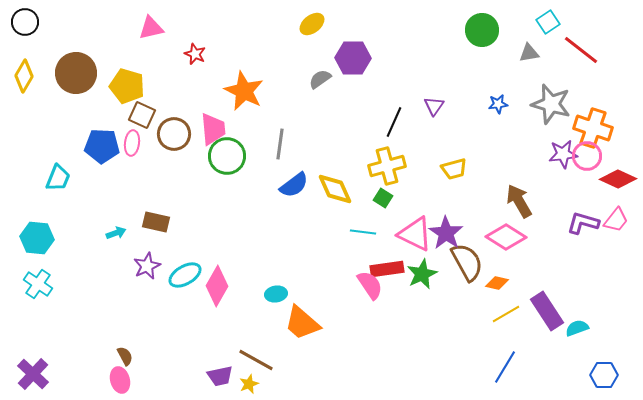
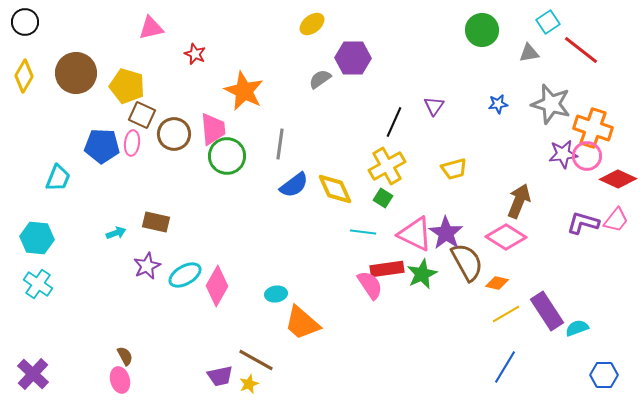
yellow cross at (387, 166): rotated 15 degrees counterclockwise
brown arrow at (519, 201): rotated 52 degrees clockwise
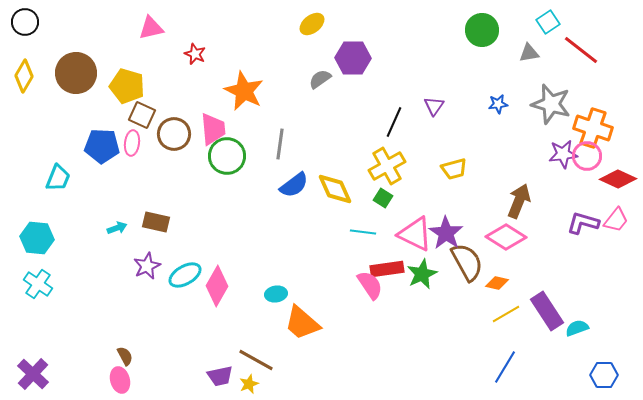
cyan arrow at (116, 233): moved 1 px right, 5 px up
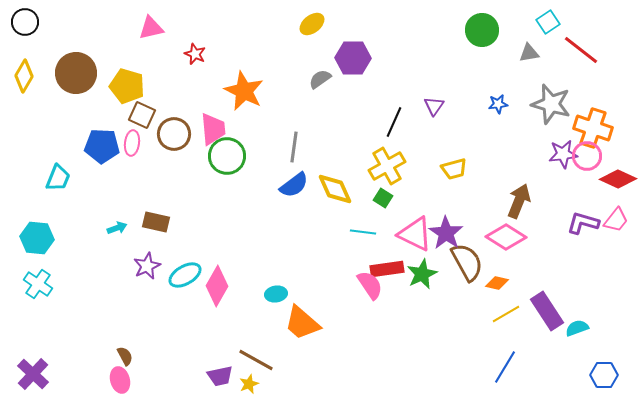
gray line at (280, 144): moved 14 px right, 3 px down
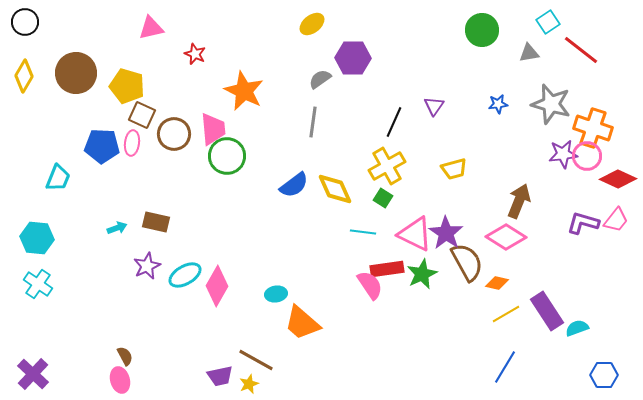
gray line at (294, 147): moved 19 px right, 25 px up
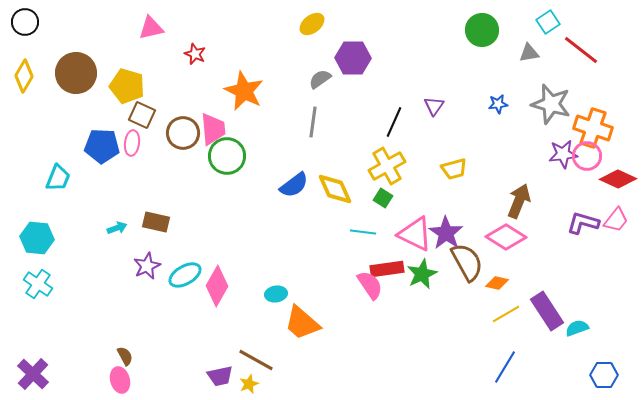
brown circle at (174, 134): moved 9 px right, 1 px up
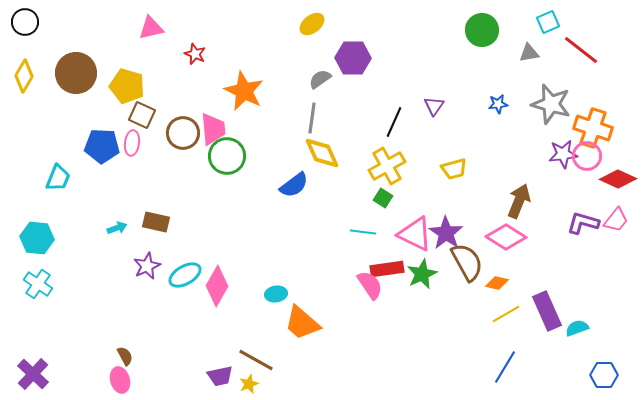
cyan square at (548, 22): rotated 10 degrees clockwise
gray line at (313, 122): moved 1 px left, 4 px up
yellow diamond at (335, 189): moved 13 px left, 36 px up
purple rectangle at (547, 311): rotated 9 degrees clockwise
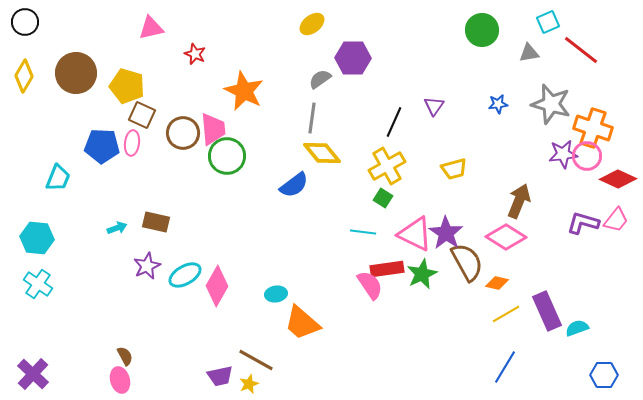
yellow diamond at (322, 153): rotated 15 degrees counterclockwise
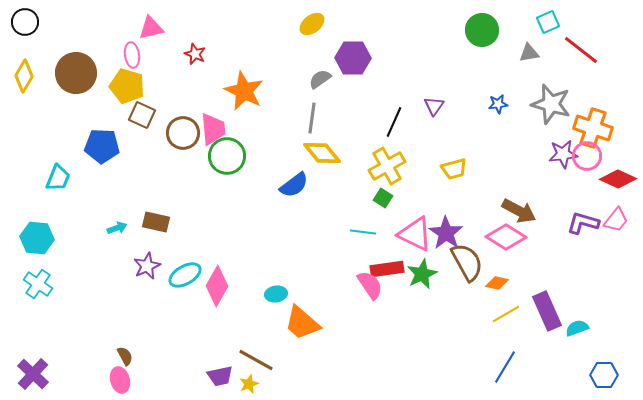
pink ellipse at (132, 143): moved 88 px up; rotated 15 degrees counterclockwise
brown arrow at (519, 201): moved 10 px down; rotated 96 degrees clockwise
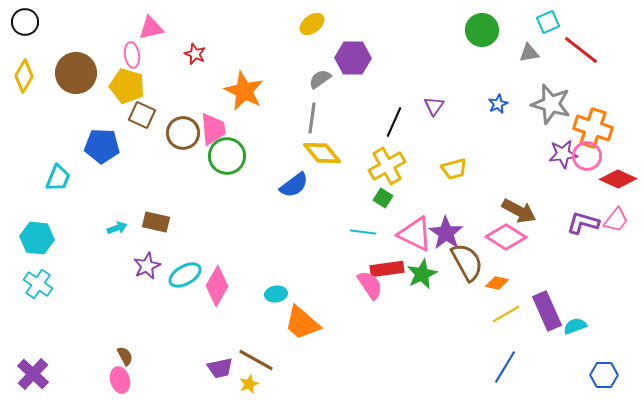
blue star at (498, 104): rotated 18 degrees counterclockwise
cyan semicircle at (577, 328): moved 2 px left, 2 px up
purple trapezoid at (220, 376): moved 8 px up
